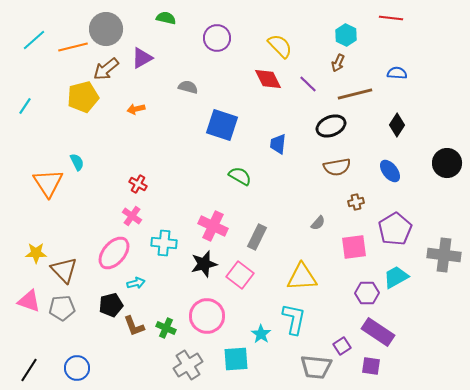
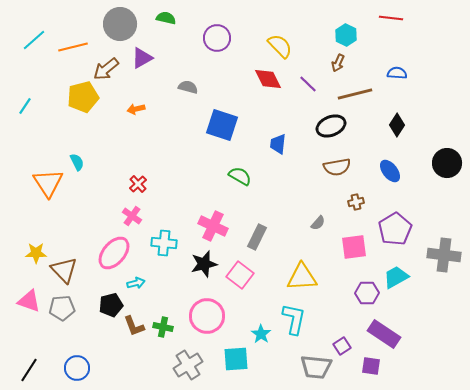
gray circle at (106, 29): moved 14 px right, 5 px up
red cross at (138, 184): rotated 18 degrees clockwise
green cross at (166, 328): moved 3 px left, 1 px up; rotated 12 degrees counterclockwise
purple rectangle at (378, 332): moved 6 px right, 2 px down
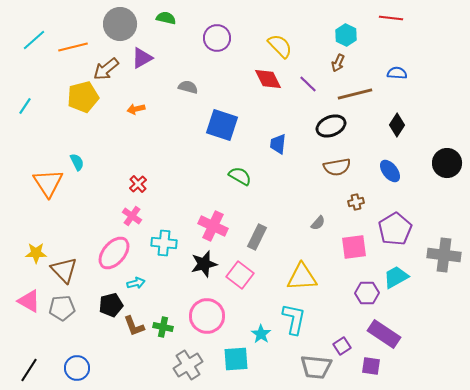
pink triangle at (29, 301): rotated 10 degrees clockwise
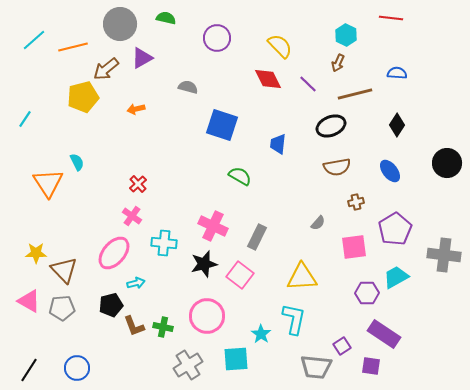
cyan line at (25, 106): moved 13 px down
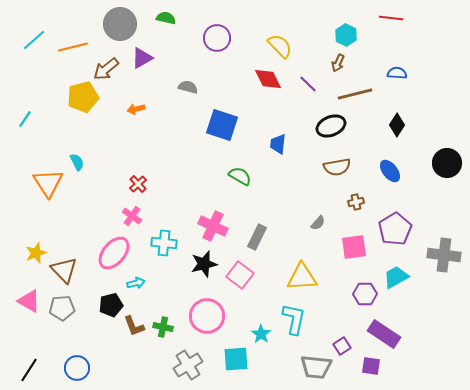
yellow star at (36, 253): rotated 20 degrees counterclockwise
purple hexagon at (367, 293): moved 2 px left, 1 px down
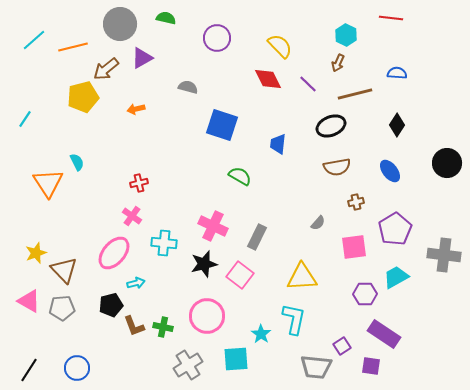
red cross at (138, 184): moved 1 px right, 1 px up; rotated 30 degrees clockwise
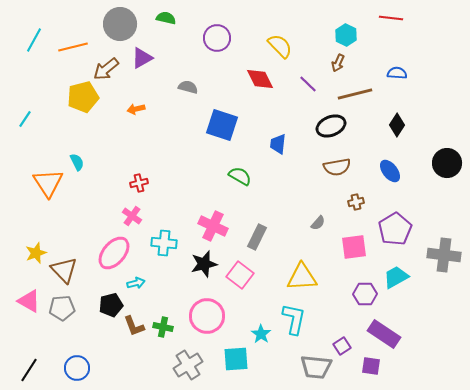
cyan line at (34, 40): rotated 20 degrees counterclockwise
red diamond at (268, 79): moved 8 px left
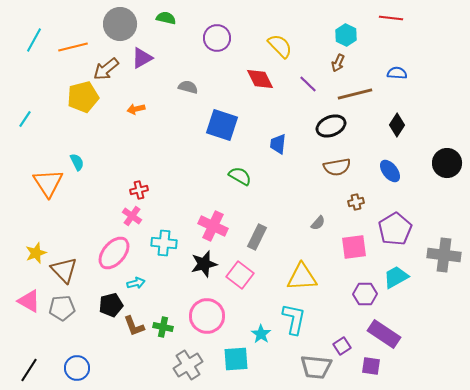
red cross at (139, 183): moved 7 px down
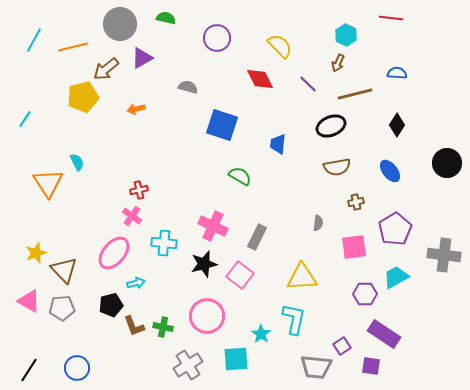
gray semicircle at (318, 223): rotated 35 degrees counterclockwise
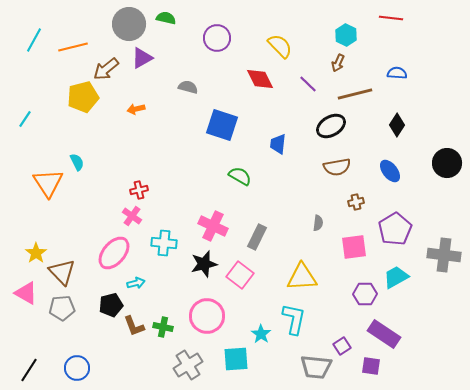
gray circle at (120, 24): moved 9 px right
black ellipse at (331, 126): rotated 8 degrees counterclockwise
yellow star at (36, 253): rotated 15 degrees counterclockwise
brown triangle at (64, 270): moved 2 px left, 2 px down
pink triangle at (29, 301): moved 3 px left, 8 px up
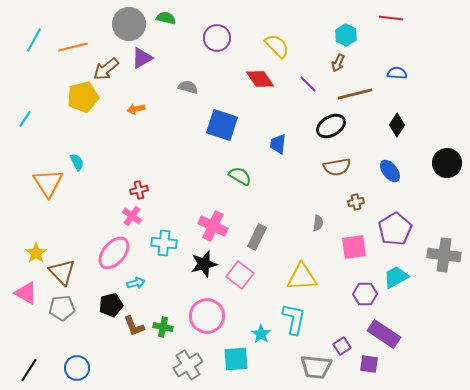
yellow semicircle at (280, 46): moved 3 px left
red diamond at (260, 79): rotated 8 degrees counterclockwise
purple square at (371, 366): moved 2 px left, 2 px up
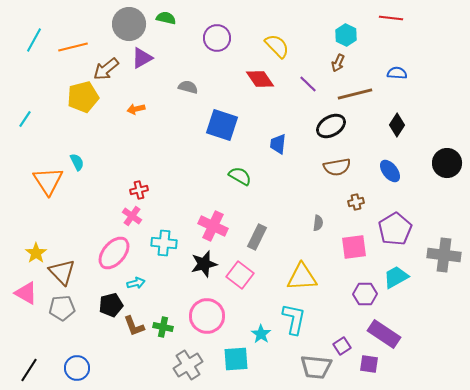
orange triangle at (48, 183): moved 2 px up
